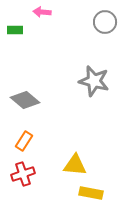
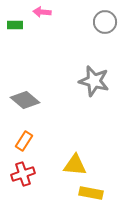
green rectangle: moved 5 px up
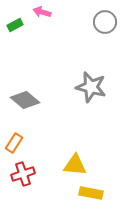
pink arrow: rotated 12 degrees clockwise
green rectangle: rotated 28 degrees counterclockwise
gray star: moved 3 px left, 6 px down
orange rectangle: moved 10 px left, 2 px down
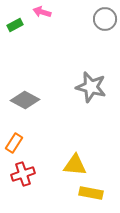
gray circle: moved 3 px up
gray diamond: rotated 12 degrees counterclockwise
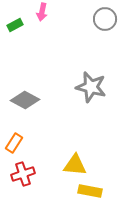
pink arrow: rotated 96 degrees counterclockwise
yellow rectangle: moved 1 px left, 2 px up
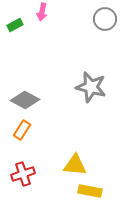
orange rectangle: moved 8 px right, 13 px up
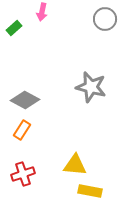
green rectangle: moved 1 px left, 3 px down; rotated 14 degrees counterclockwise
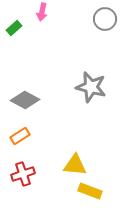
orange rectangle: moved 2 px left, 6 px down; rotated 24 degrees clockwise
yellow rectangle: rotated 10 degrees clockwise
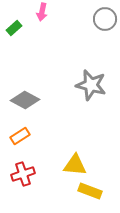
gray star: moved 2 px up
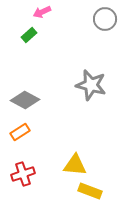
pink arrow: rotated 54 degrees clockwise
green rectangle: moved 15 px right, 7 px down
orange rectangle: moved 4 px up
